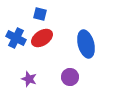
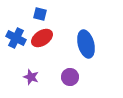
purple star: moved 2 px right, 2 px up
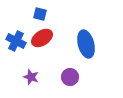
blue cross: moved 3 px down
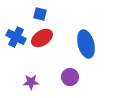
blue cross: moved 4 px up
purple star: moved 5 px down; rotated 21 degrees counterclockwise
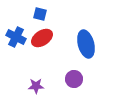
purple circle: moved 4 px right, 2 px down
purple star: moved 5 px right, 4 px down
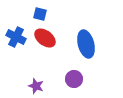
red ellipse: moved 3 px right; rotated 70 degrees clockwise
purple star: rotated 21 degrees clockwise
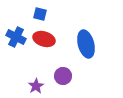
red ellipse: moved 1 px left, 1 px down; rotated 20 degrees counterclockwise
purple circle: moved 11 px left, 3 px up
purple star: rotated 21 degrees clockwise
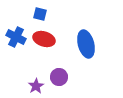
purple circle: moved 4 px left, 1 px down
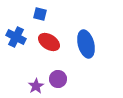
red ellipse: moved 5 px right, 3 px down; rotated 15 degrees clockwise
purple circle: moved 1 px left, 2 px down
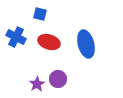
red ellipse: rotated 15 degrees counterclockwise
purple star: moved 1 px right, 2 px up
